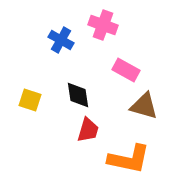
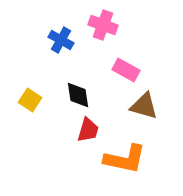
yellow square: rotated 15 degrees clockwise
orange L-shape: moved 4 px left
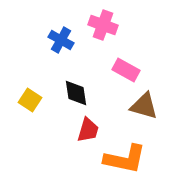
black diamond: moved 2 px left, 2 px up
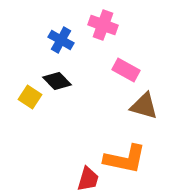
black diamond: moved 19 px left, 12 px up; rotated 36 degrees counterclockwise
yellow square: moved 3 px up
red trapezoid: moved 49 px down
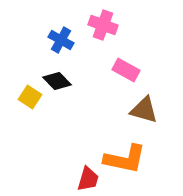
brown triangle: moved 4 px down
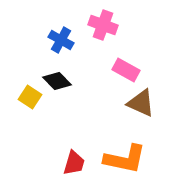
brown triangle: moved 3 px left, 7 px up; rotated 8 degrees clockwise
red trapezoid: moved 14 px left, 16 px up
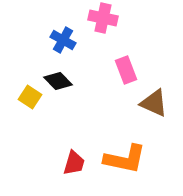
pink cross: moved 7 px up; rotated 8 degrees counterclockwise
blue cross: moved 2 px right
pink rectangle: rotated 40 degrees clockwise
black diamond: moved 1 px right
brown triangle: moved 13 px right
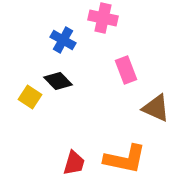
brown triangle: moved 2 px right, 5 px down
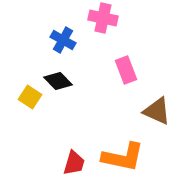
brown triangle: moved 1 px right, 3 px down
orange L-shape: moved 2 px left, 2 px up
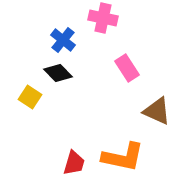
blue cross: rotated 10 degrees clockwise
pink rectangle: moved 1 px right, 2 px up; rotated 12 degrees counterclockwise
black diamond: moved 8 px up
